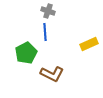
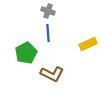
blue line: moved 3 px right, 1 px down
yellow rectangle: moved 1 px left
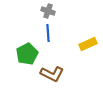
green pentagon: moved 1 px right, 1 px down
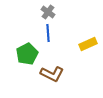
gray cross: moved 1 px down; rotated 16 degrees clockwise
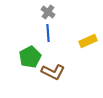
yellow rectangle: moved 3 px up
green pentagon: moved 3 px right, 3 px down
brown L-shape: moved 1 px right, 2 px up
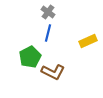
blue line: rotated 18 degrees clockwise
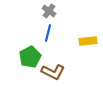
gray cross: moved 1 px right, 1 px up
yellow rectangle: rotated 18 degrees clockwise
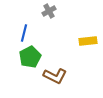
gray cross: rotated 24 degrees clockwise
blue line: moved 24 px left
brown L-shape: moved 2 px right, 4 px down
